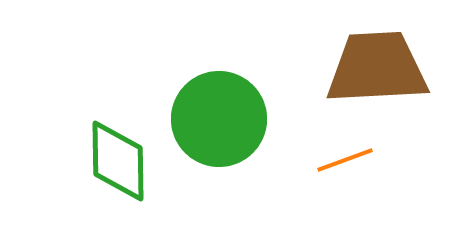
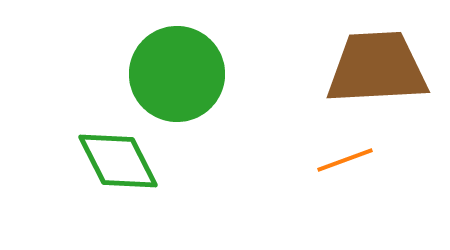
green circle: moved 42 px left, 45 px up
green diamond: rotated 26 degrees counterclockwise
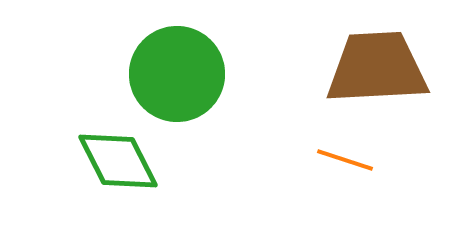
orange line: rotated 38 degrees clockwise
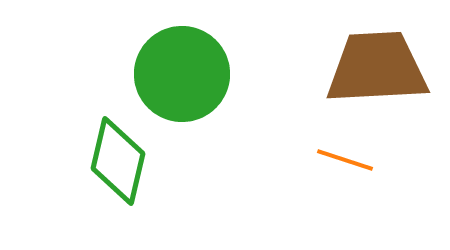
green circle: moved 5 px right
green diamond: rotated 40 degrees clockwise
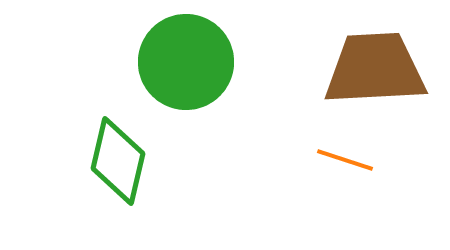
brown trapezoid: moved 2 px left, 1 px down
green circle: moved 4 px right, 12 px up
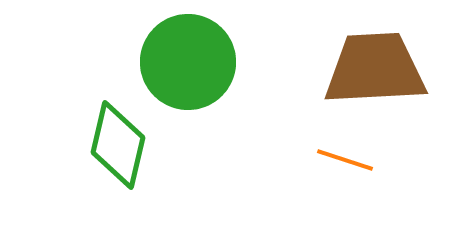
green circle: moved 2 px right
green diamond: moved 16 px up
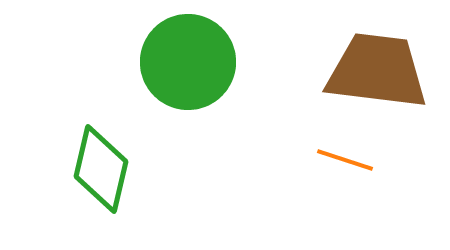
brown trapezoid: moved 2 px right, 2 px down; rotated 10 degrees clockwise
green diamond: moved 17 px left, 24 px down
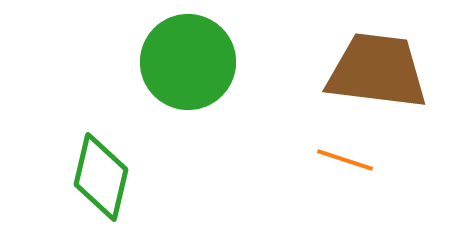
green diamond: moved 8 px down
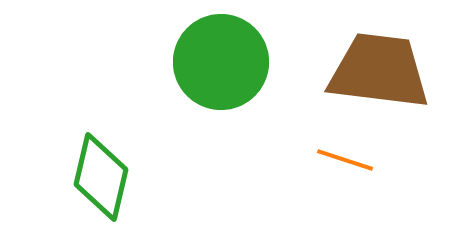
green circle: moved 33 px right
brown trapezoid: moved 2 px right
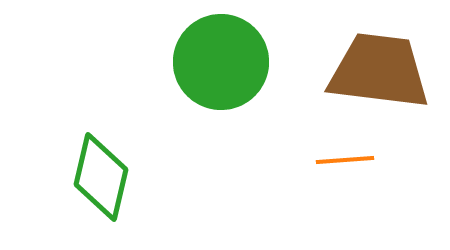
orange line: rotated 22 degrees counterclockwise
